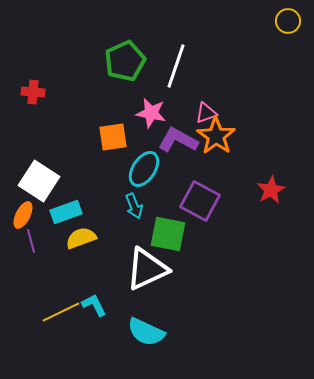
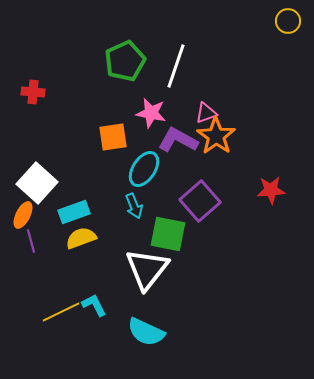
white square: moved 2 px left, 2 px down; rotated 9 degrees clockwise
red star: rotated 24 degrees clockwise
purple square: rotated 21 degrees clockwise
cyan rectangle: moved 8 px right
white triangle: rotated 27 degrees counterclockwise
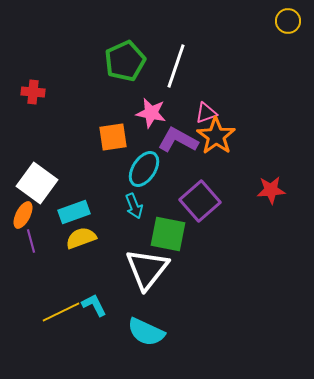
white square: rotated 6 degrees counterclockwise
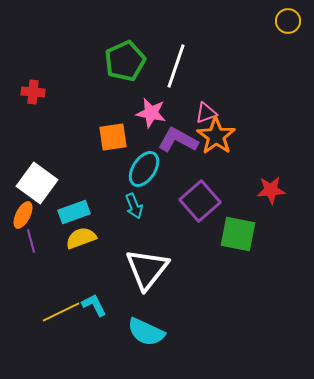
green square: moved 70 px right
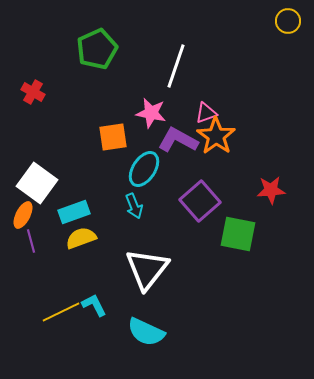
green pentagon: moved 28 px left, 12 px up
red cross: rotated 25 degrees clockwise
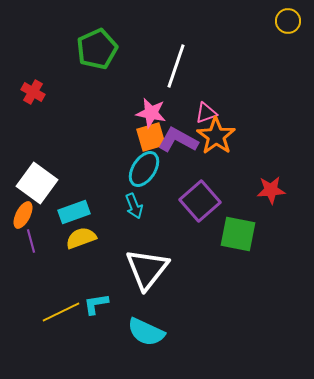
orange square: moved 38 px right; rotated 8 degrees counterclockwise
cyan L-shape: moved 2 px right, 1 px up; rotated 72 degrees counterclockwise
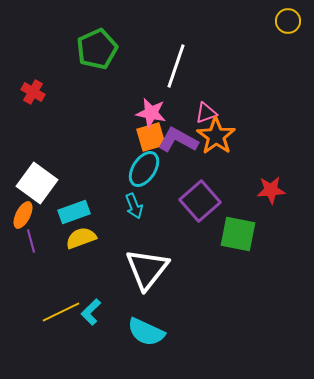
cyan L-shape: moved 5 px left, 8 px down; rotated 36 degrees counterclockwise
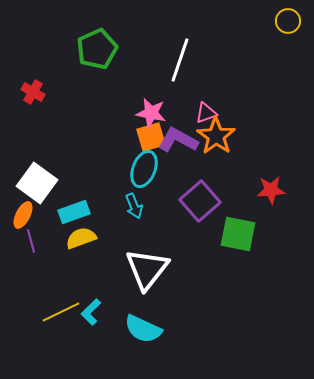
white line: moved 4 px right, 6 px up
cyan ellipse: rotated 12 degrees counterclockwise
cyan semicircle: moved 3 px left, 3 px up
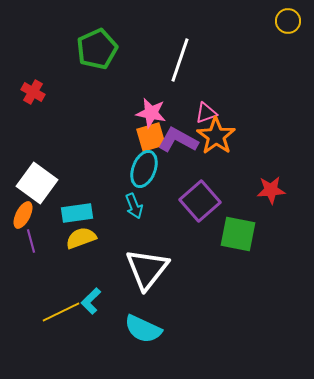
cyan rectangle: moved 3 px right, 1 px down; rotated 12 degrees clockwise
cyan L-shape: moved 11 px up
